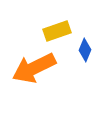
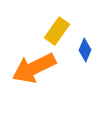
yellow rectangle: rotated 36 degrees counterclockwise
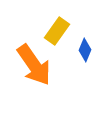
orange arrow: moved 3 px up; rotated 99 degrees counterclockwise
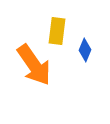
yellow rectangle: rotated 28 degrees counterclockwise
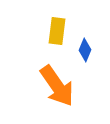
orange arrow: moved 23 px right, 21 px down
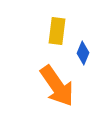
blue diamond: moved 2 px left, 3 px down
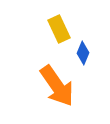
yellow rectangle: moved 2 px right, 2 px up; rotated 32 degrees counterclockwise
